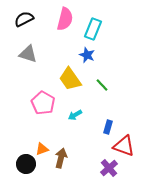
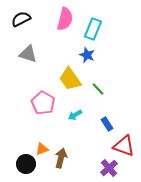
black semicircle: moved 3 px left
green line: moved 4 px left, 4 px down
blue rectangle: moved 1 px left, 3 px up; rotated 48 degrees counterclockwise
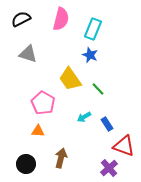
pink semicircle: moved 4 px left
blue star: moved 3 px right
cyan arrow: moved 9 px right, 2 px down
orange triangle: moved 4 px left, 18 px up; rotated 24 degrees clockwise
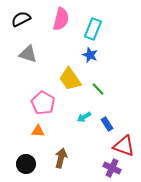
purple cross: moved 3 px right; rotated 24 degrees counterclockwise
